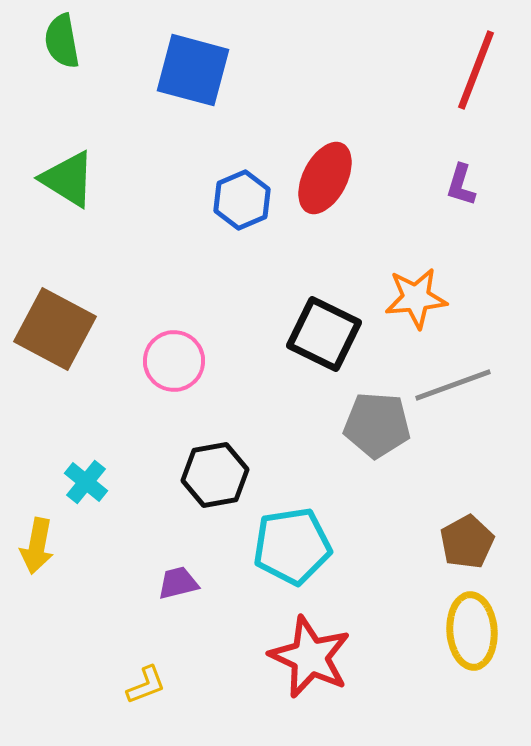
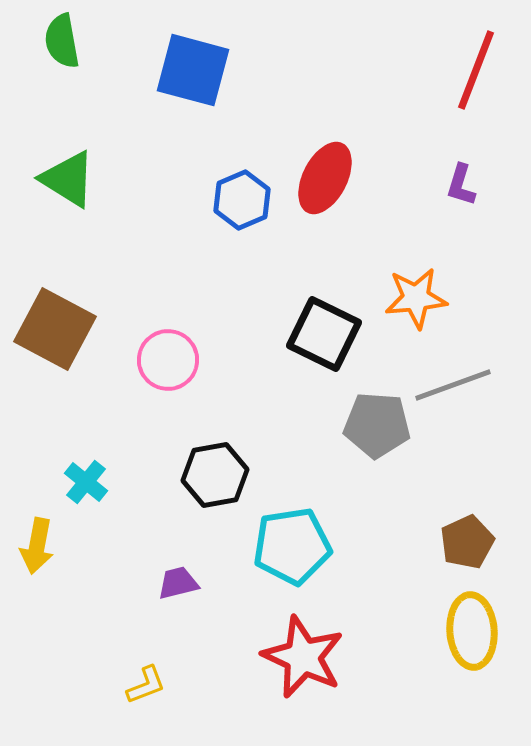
pink circle: moved 6 px left, 1 px up
brown pentagon: rotated 4 degrees clockwise
red star: moved 7 px left
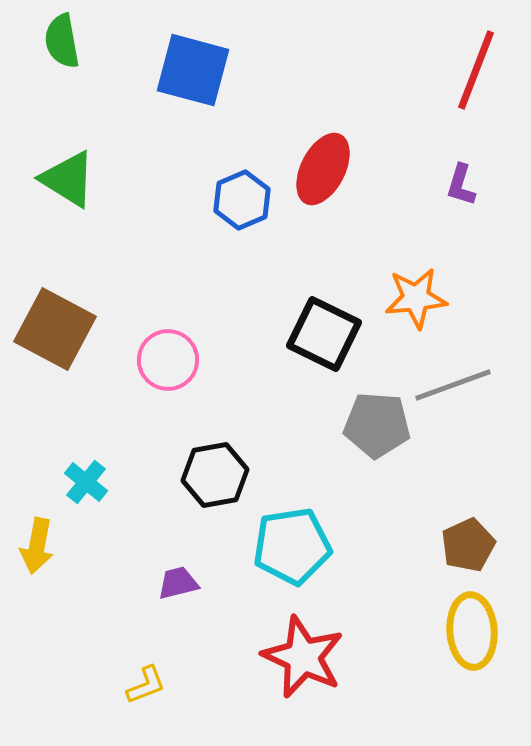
red ellipse: moved 2 px left, 9 px up
brown pentagon: moved 1 px right, 3 px down
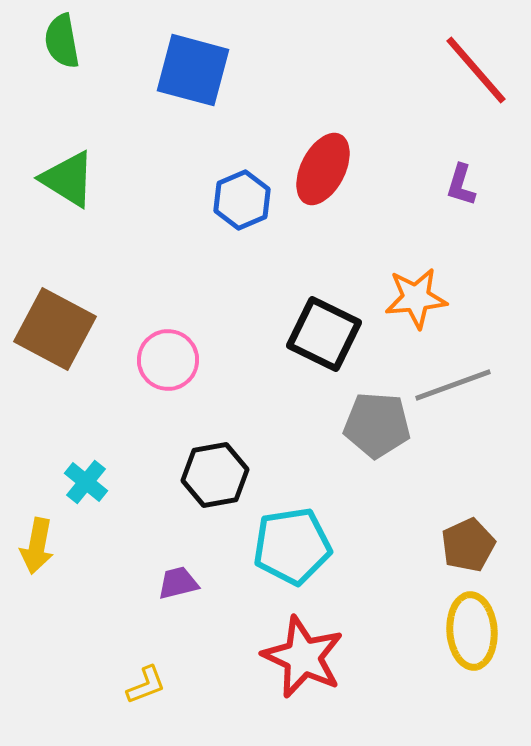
red line: rotated 62 degrees counterclockwise
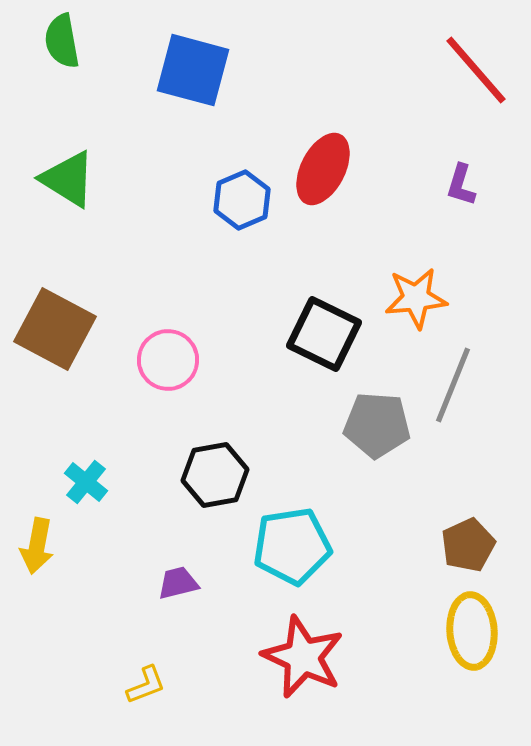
gray line: rotated 48 degrees counterclockwise
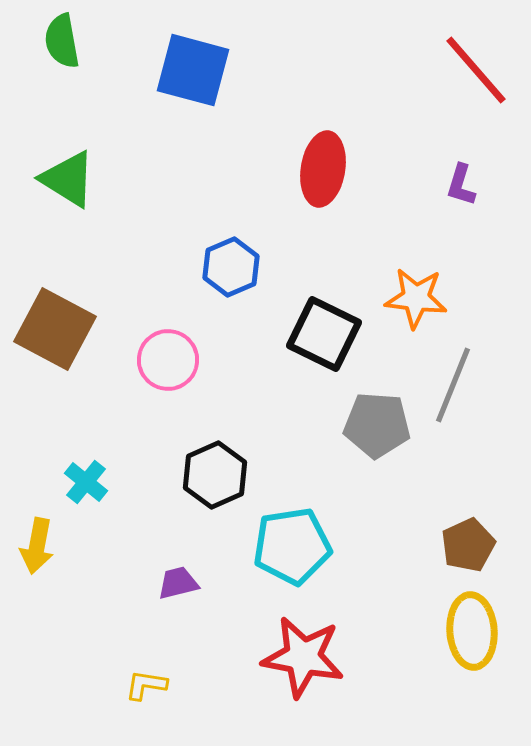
red ellipse: rotated 18 degrees counterclockwise
blue hexagon: moved 11 px left, 67 px down
orange star: rotated 12 degrees clockwise
black hexagon: rotated 14 degrees counterclockwise
red star: rotated 14 degrees counterclockwise
yellow L-shape: rotated 150 degrees counterclockwise
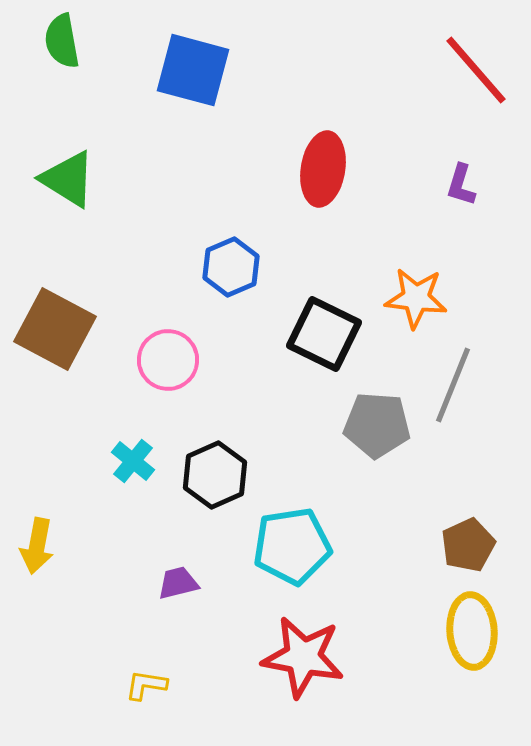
cyan cross: moved 47 px right, 21 px up
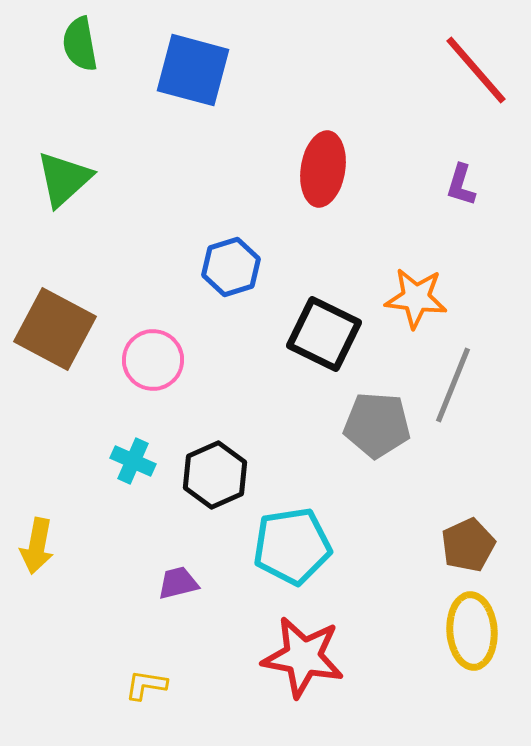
green semicircle: moved 18 px right, 3 px down
green triangle: moved 4 px left; rotated 46 degrees clockwise
blue hexagon: rotated 6 degrees clockwise
pink circle: moved 15 px left
cyan cross: rotated 15 degrees counterclockwise
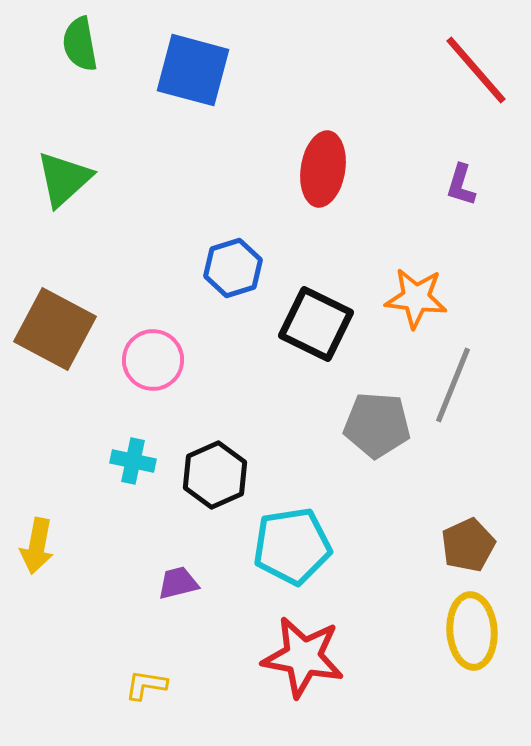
blue hexagon: moved 2 px right, 1 px down
black square: moved 8 px left, 10 px up
cyan cross: rotated 12 degrees counterclockwise
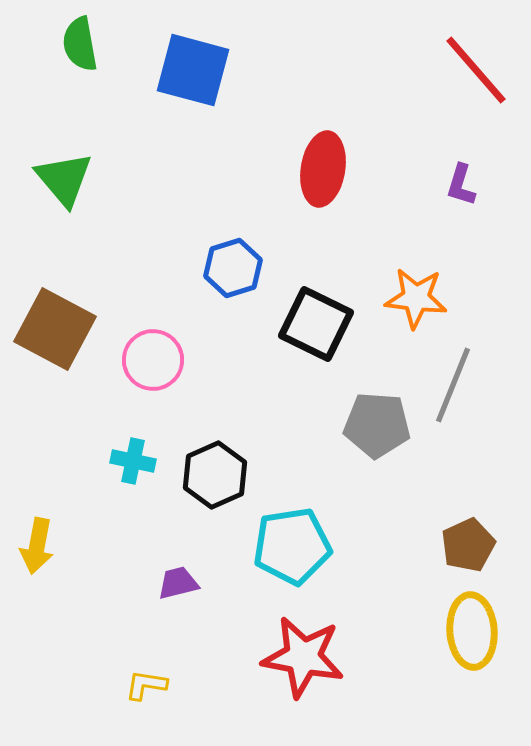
green triangle: rotated 28 degrees counterclockwise
